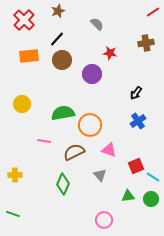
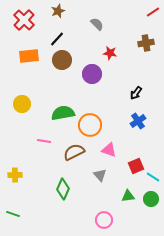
green diamond: moved 5 px down
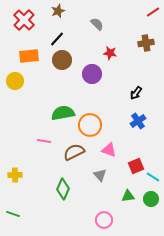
yellow circle: moved 7 px left, 23 px up
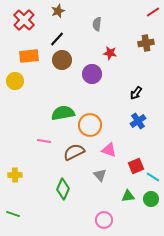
gray semicircle: rotated 128 degrees counterclockwise
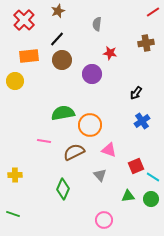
blue cross: moved 4 px right
